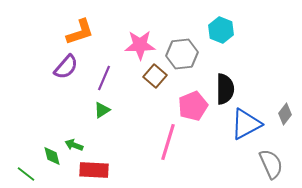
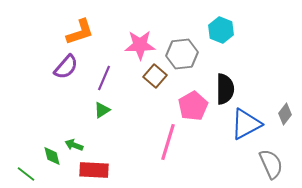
pink pentagon: rotated 8 degrees counterclockwise
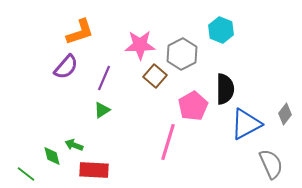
gray hexagon: rotated 20 degrees counterclockwise
